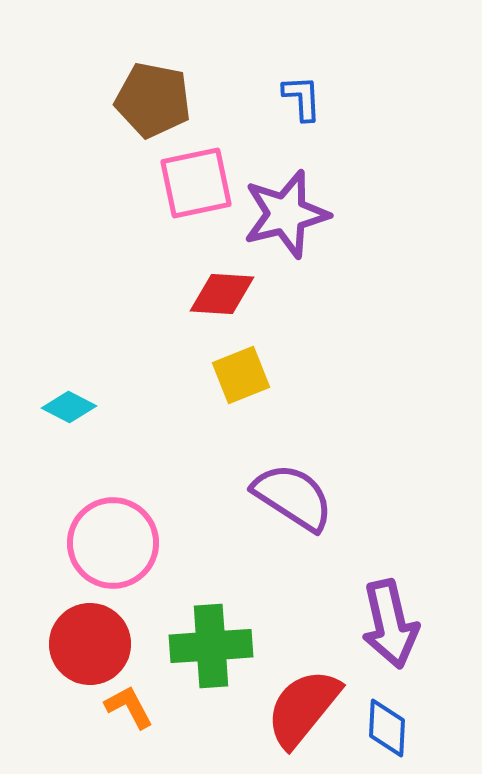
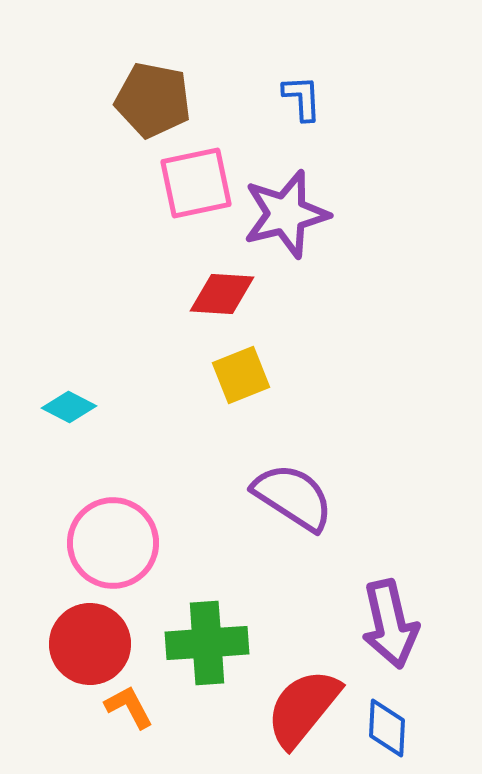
green cross: moved 4 px left, 3 px up
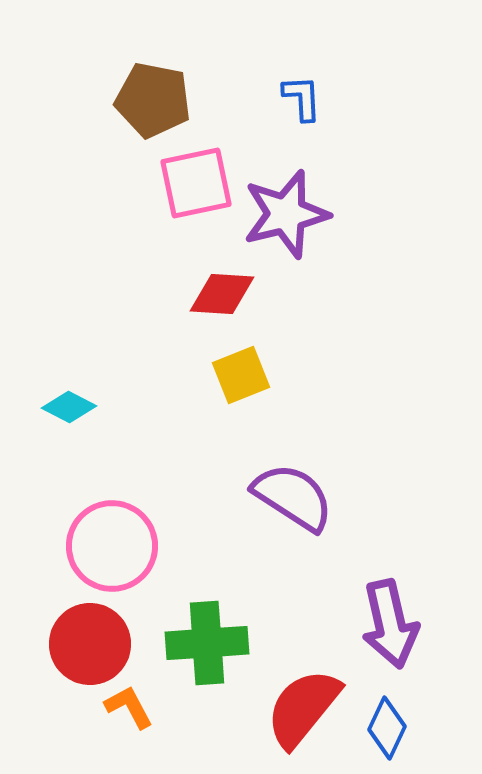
pink circle: moved 1 px left, 3 px down
blue diamond: rotated 22 degrees clockwise
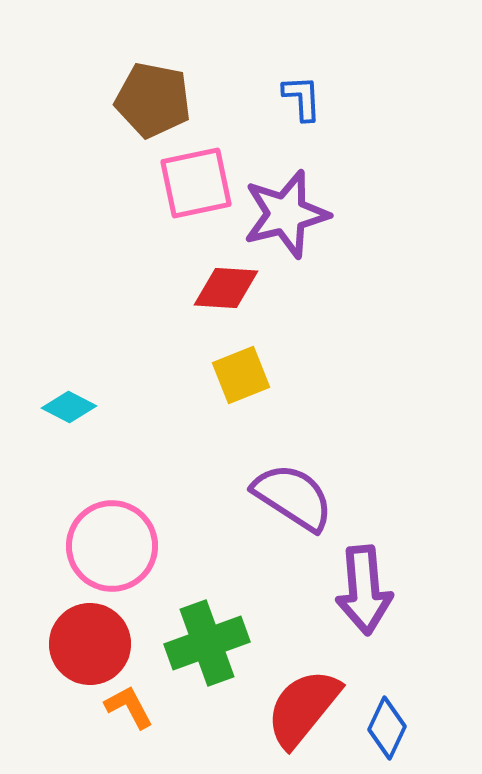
red diamond: moved 4 px right, 6 px up
purple arrow: moved 26 px left, 34 px up; rotated 8 degrees clockwise
green cross: rotated 16 degrees counterclockwise
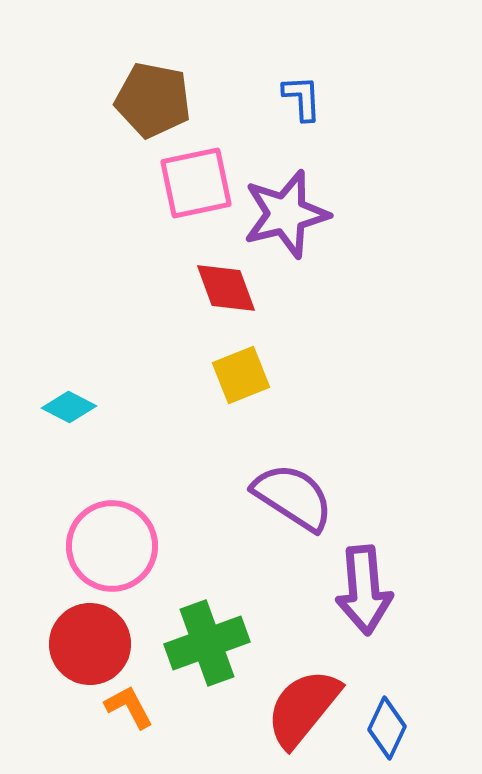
red diamond: rotated 66 degrees clockwise
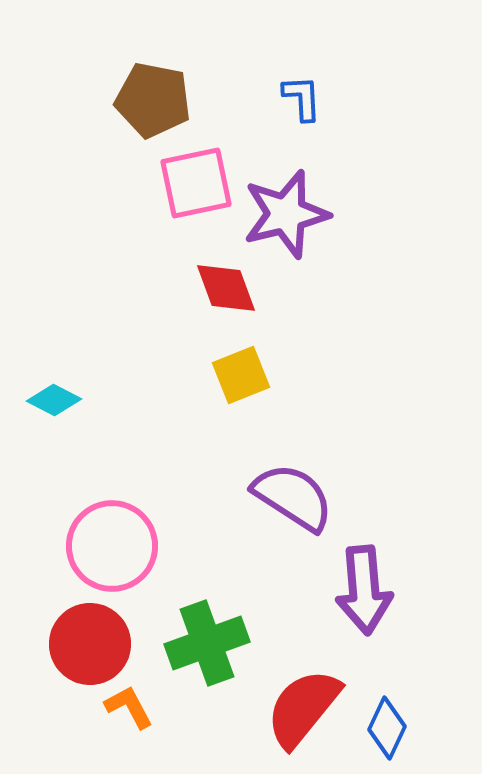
cyan diamond: moved 15 px left, 7 px up
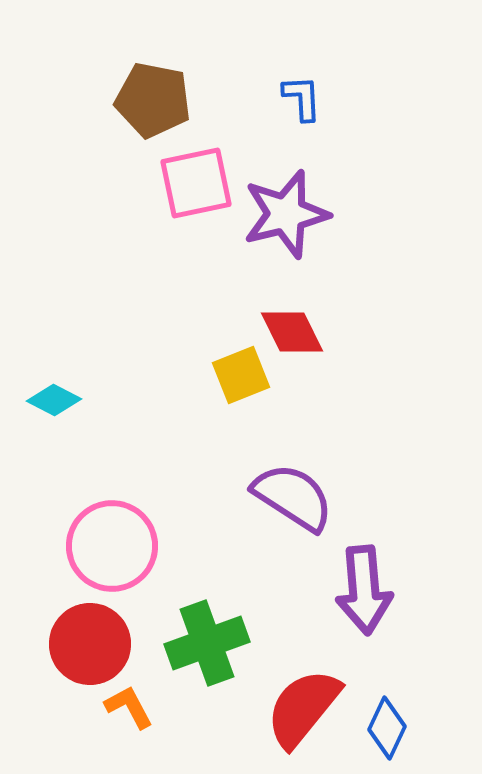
red diamond: moved 66 px right, 44 px down; rotated 6 degrees counterclockwise
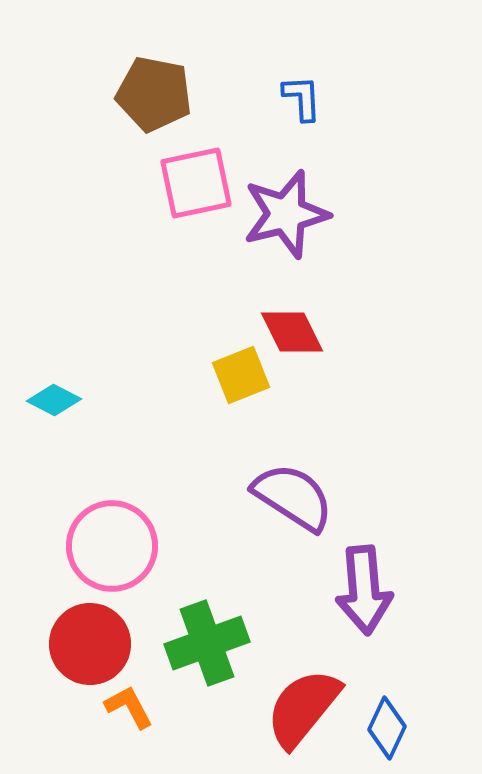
brown pentagon: moved 1 px right, 6 px up
